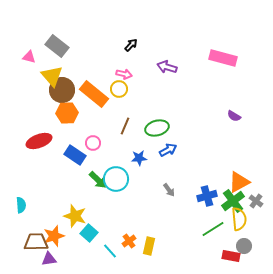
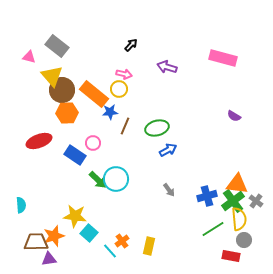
blue star: moved 29 px left, 46 px up
orange triangle: moved 2 px left, 2 px down; rotated 35 degrees clockwise
yellow star: rotated 10 degrees counterclockwise
orange cross: moved 7 px left
gray circle: moved 6 px up
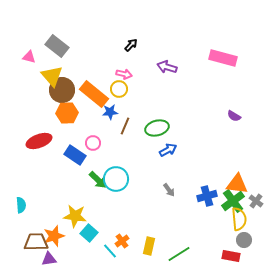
green line: moved 34 px left, 25 px down
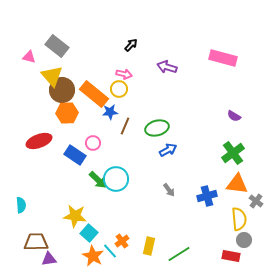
green cross: moved 48 px up
orange star: moved 39 px right, 20 px down; rotated 25 degrees counterclockwise
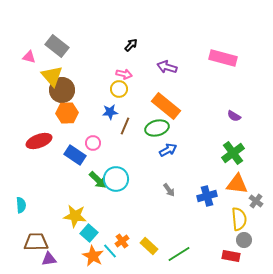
orange rectangle: moved 72 px right, 12 px down
yellow rectangle: rotated 60 degrees counterclockwise
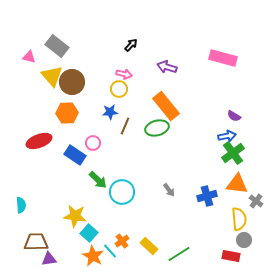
brown circle: moved 10 px right, 8 px up
orange rectangle: rotated 12 degrees clockwise
blue arrow: moved 59 px right, 14 px up; rotated 18 degrees clockwise
cyan circle: moved 6 px right, 13 px down
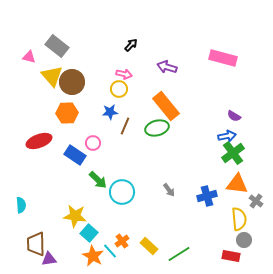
brown trapezoid: moved 2 px down; rotated 90 degrees counterclockwise
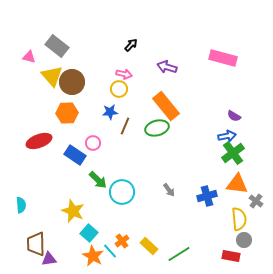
yellow star: moved 2 px left, 5 px up; rotated 15 degrees clockwise
